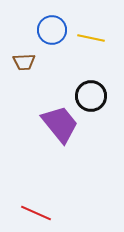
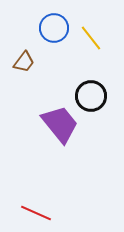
blue circle: moved 2 px right, 2 px up
yellow line: rotated 40 degrees clockwise
brown trapezoid: rotated 50 degrees counterclockwise
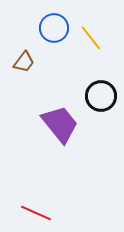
black circle: moved 10 px right
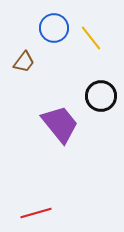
red line: rotated 40 degrees counterclockwise
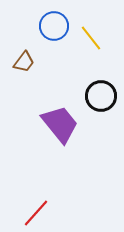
blue circle: moved 2 px up
red line: rotated 32 degrees counterclockwise
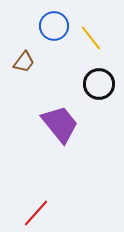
black circle: moved 2 px left, 12 px up
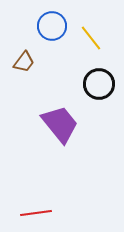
blue circle: moved 2 px left
red line: rotated 40 degrees clockwise
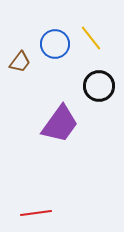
blue circle: moved 3 px right, 18 px down
brown trapezoid: moved 4 px left
black circle: moved 2 px down
purple trapezoid: rotated 75 degrees clockwise
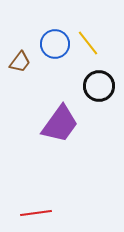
yellow line: moved 3 px left, 5 px down
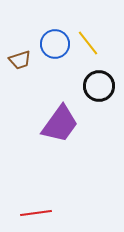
brown trapezoid: moved 2 px up; rotated 35 degrees clockwise
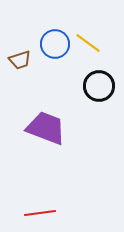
yellow line: rotated 16 degrees counterclockwise
purple trapezoid: moved 14 px left, 4 px down; rotated 105 degrees counterclockwise
red line: moved 4 px right
